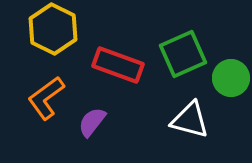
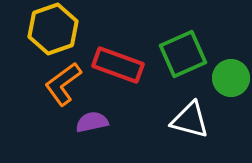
yellow hexagon: rotated 15 degrees clockwise
orange L-shape: moved 17 px right, 14 px up
purple semicircle: rotated 40 degrees clockwise
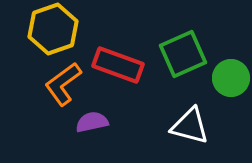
white triangle: moved 6 px down
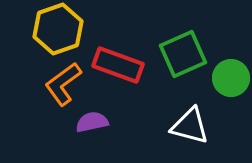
yellow hexagon: moved 5 px right
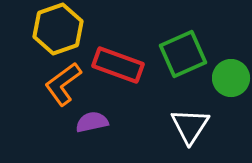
white triangle: rotated 48 degrees clockwise
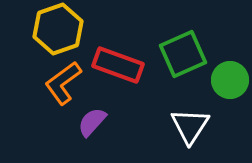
green circle: moved 1 px left, 2 px down
orange L-shape: moved 1 px up
purple semicircle: rotated 36 degrees counterclockwise
